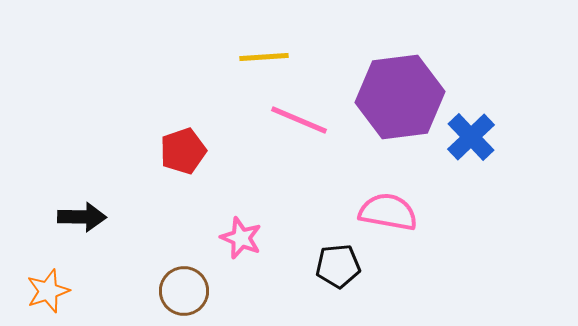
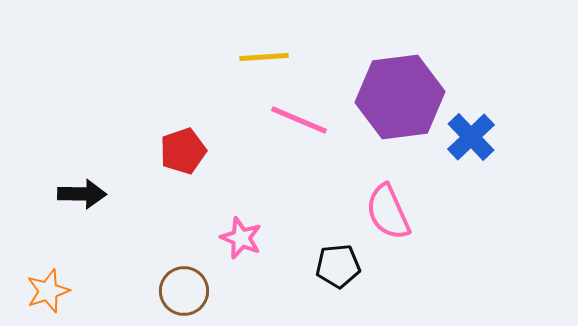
pink semicircle: rotated 124 degrees counterclockwise
black arrow: moved 23 px up
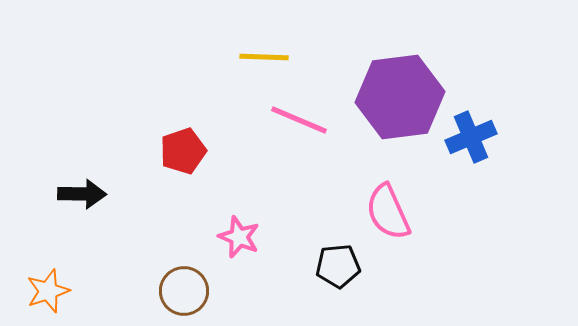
yellow line: rotated 6 degrees clockwise
blue cross: rotated 21 degrees clockwise
pink star: moved 2 px left, 1 px up
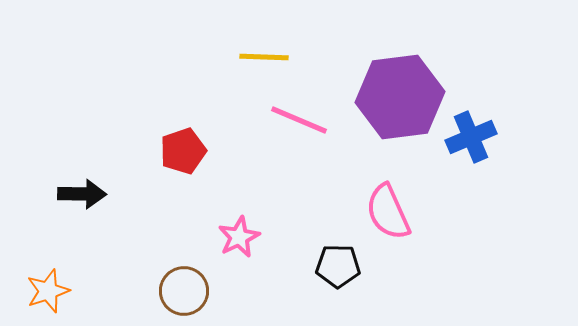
pink star: rotated 24 degrees clockwise
black pentagon: rotated 6 degrees clockwise
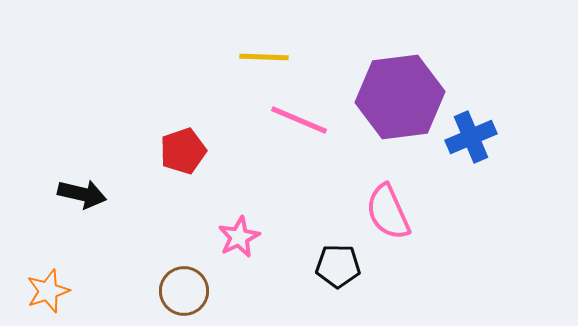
black arrow: rotated 12 degrees clockwise
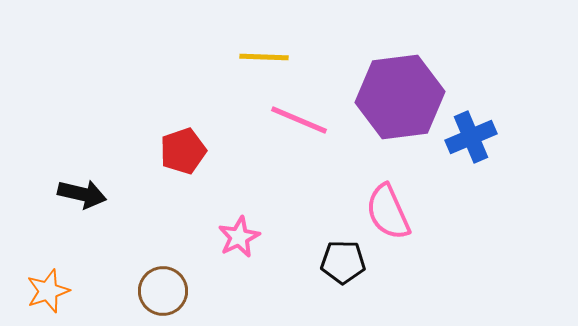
black pentagon: moved 5 px right, 4 px up
brown circle: moved 21 px left
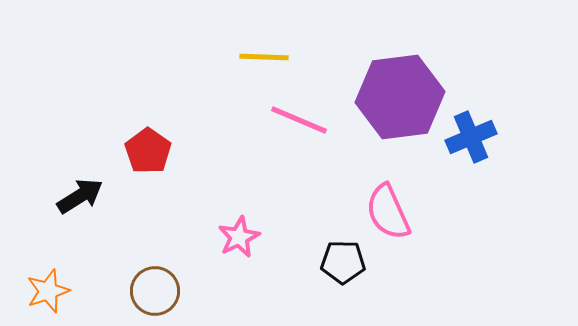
red pentagon: moved 35 px left; rotated 18 degrees counterclockwise
black arrow: moved 2 px left, 2 px down; rotated 45 degrees counterclockwise
brown circle: moved 8 px left
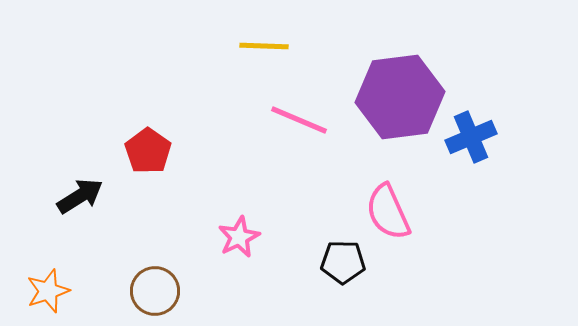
yellow line: moved 11 px up
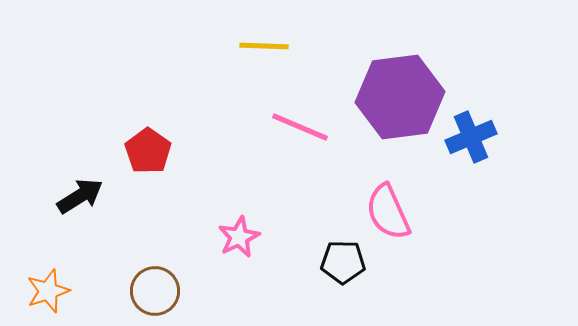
pink line: moved 1 px right, 7 px down
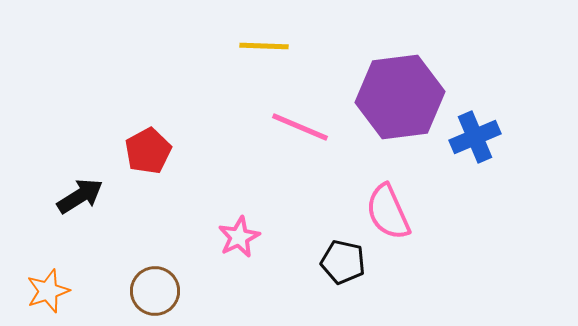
blue cross: moved 4 px right
red pentagon: rotated 9 degrees clockwise
black pentagon: rotated 12 degrees clockwise
